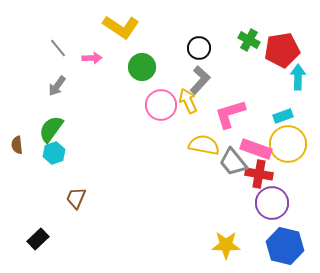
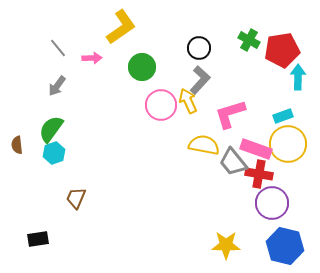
yellow L-shape: rotated 69 degrees counterclockwise
black rectangle: rotated 35 degrees clockwise
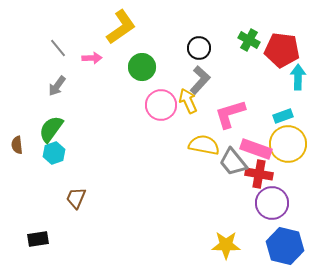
red pentagon: rotated 16 degrees clockwise
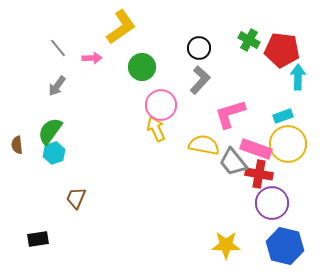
yellow arrow: moved 32 px left, 28 px down
green semicircle: moved 1 px left, 2 px down
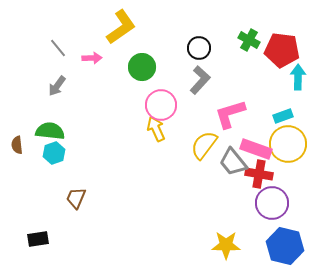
green semicircle: rotated 60 degrees clockwise
yellow semicircle: rotated 64 degrees counterclockwise
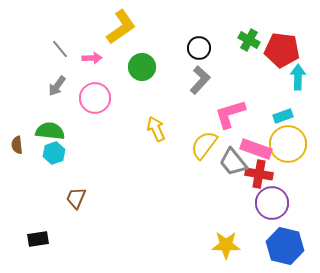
gray line: moved 2 px right, 1 px down
pink circle: moved 66 px left, 7 px up
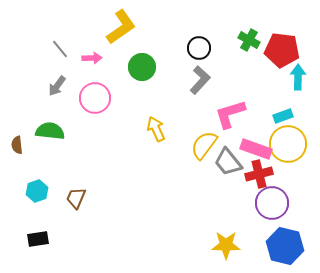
cyan hexagon: moved 17 px left, 38 px down
gray trapezoid: moved 5 px left
red cross: rotated 24 degrees counterclockwise
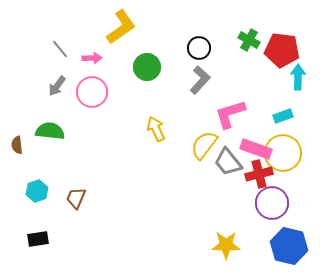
green circle: moved 5 px right
pink circle: moved 3 px left, 6 px up
yellow circle: moved 5 px left, 9 px down
blue hexagon: moved 4 px right
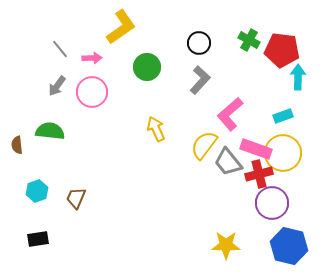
black circle: moved 5 px up
pink L-shape: rotated 24 degrees counterclockwise
